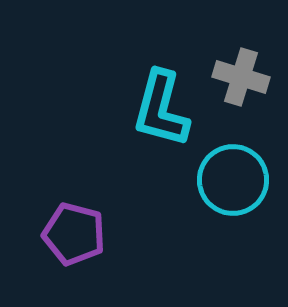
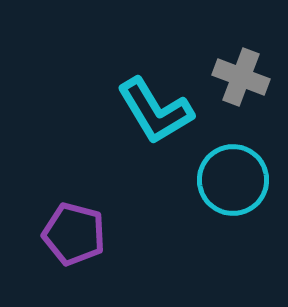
gray cross: rotated 4 degrees clockwise
cyan L-shape: moved 6 px left, 2 px down; rotated 46 degrees counterclockwise
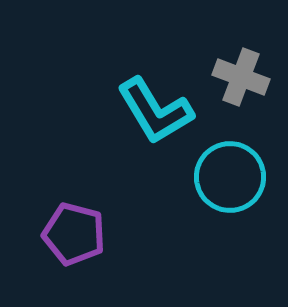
cyan circle: moved 3 px left, 3 px up
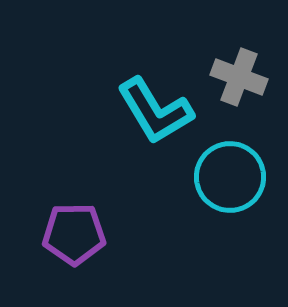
gray cross: moved 2 px left
purple pentagon: rotated 16 degrees counterclockwise
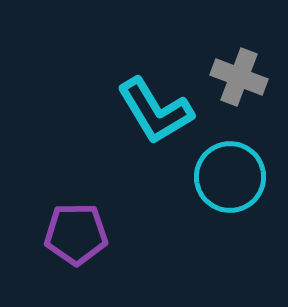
purple pentagon: moved 2 px right
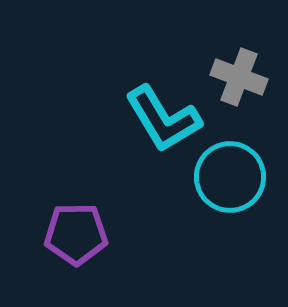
cyan L-shape: moved 8 px right, 8 px down
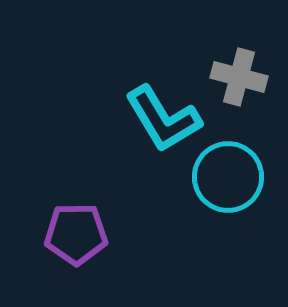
gray cross: rotated 6 degrees counterclockwise
cyan circle: moved 2 px left
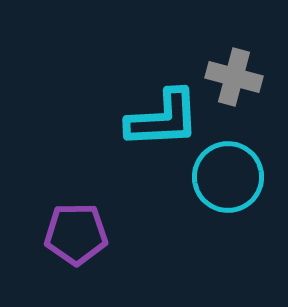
gray cross: moved 5 px left
cyan L-shape: rotated 62 degrees counterclockwise
